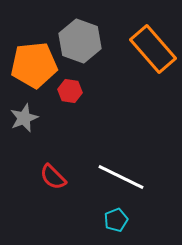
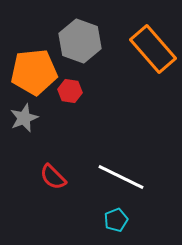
orange pentagon: moved 7 px down
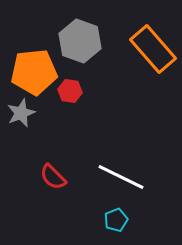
gray star: moved 3 px left, 5 px up
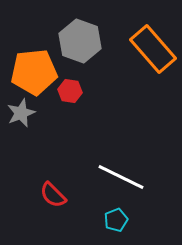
red semicircle: moved 18 px down
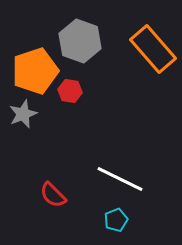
orange pentagon: moved 1 px right, 1 px up; rotated 12 degrees counterclockwise
gray star: moved 2 px right, 1 px down
white line: moved 1 px left, 2 px down
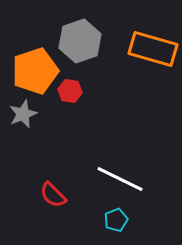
gray hexagon: rotated 21 degrees clockwise
orange rectangle: rotated 33 degrees counterclockwise
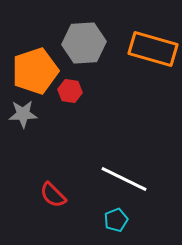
gray hexagon: moved 4 px right, 2 px down; rotated 15 degrees clockwise
gray star: rotated 20 degrees clockwise
white line: moved 4 px right
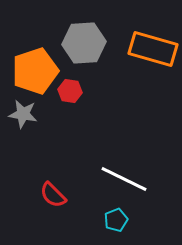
gray star: rotated 12 degrees clockwise
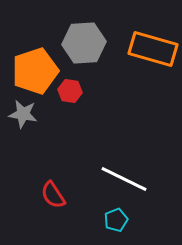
red semicircle: rotated 12 degrees clockwise
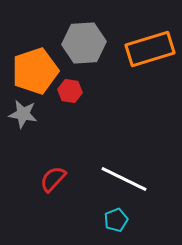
orange rectangle: moved 3 px left; rotated 33 degrees counterclockwise
red semicircle: moved 16 px up; rotated 76 degrees clockwise
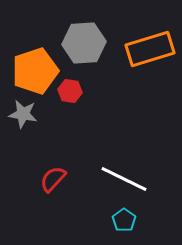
cyan pentagon: moved 8 px right; rotated 15 degrees counterclockwise
